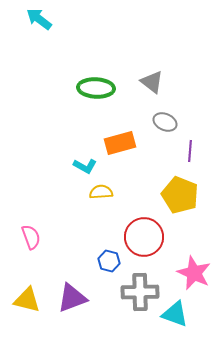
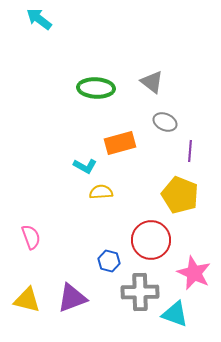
red circle: moved 7 px right, 3 px down
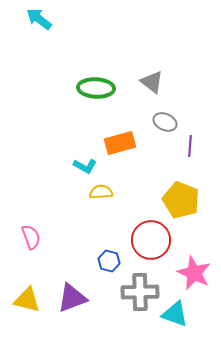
purple line: moved 5 px up
yellow pentagon: moved 1 px right, 5 px down
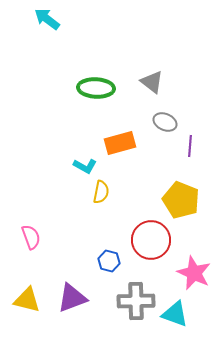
cyan arrow: moved 8 px right
yellow semicircle: rotated 105 degrees clockwise
gray cross: moved 4 px left, 9 px down
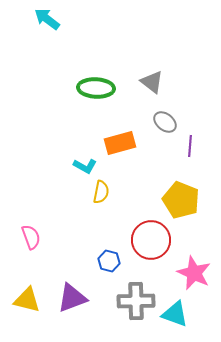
gray ellipse: rotated 15 degrees clockwise
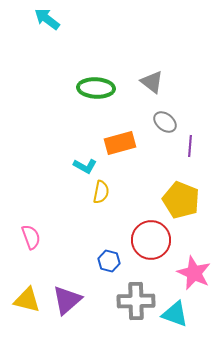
purple triangle: moved 5 px left, 2 px down; rotated 20 degrees counterclockwise
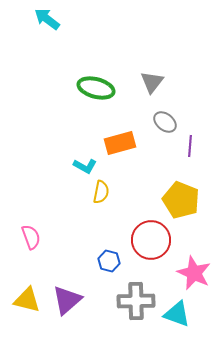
gray triangle: rotated 30 degrees clockwise
green ellipse: rotated 12 degrees clockwise
cyan triangle: moved 2 px right
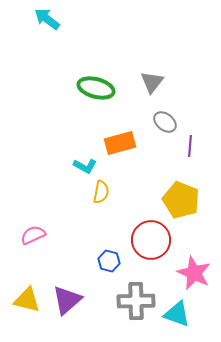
pink semicircle: moved 2 px right, 2 px up; rotated 95 degrees counterclockwise
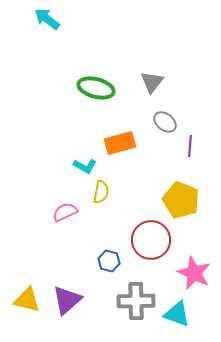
pink semicircle: moved 32 px right, 23 px up
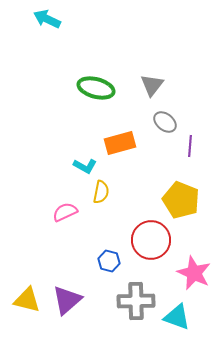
cyan arrow: rotated 12 degrees counterclockwise
gray triangle: moved 3 px down
cyan triangle: moved 3 px down
